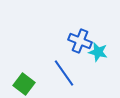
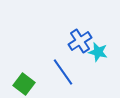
blue cross: rotated 35 degrees clockwise
blue line: moved 1 px left, 1 px up
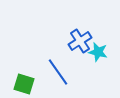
blue line: moved 5 px left
green square: rotated 20 degrees counterclockwise
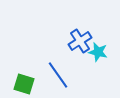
blue line: moved 3 px down
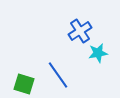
blue cross: moved 10 px up
cyan star: moved 1 px down; rotated 24 degrees counterclockwise
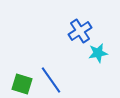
blue line: moved 7 px left, 5 px down
green square: moved 2 px left
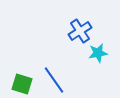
blue line: moved 3 px right
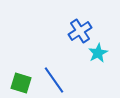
cyan star: rotated 18 degrees counterclockwise
green square: moved 1 px left, 1 px up
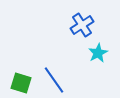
blue cross: moved 2 px right, 6 px up
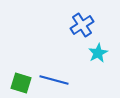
blue line: rotated 40 degrees counterclockwise
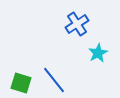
blue cross: moved 5 px left, 1 px up
blue line: rotated 36 degrees clockwise
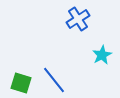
blue cross: moved 1 px right, 5 px up
cyan star: moved 4 px right, 2 px down
